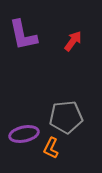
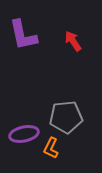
red arrow: rotated 70 degrees counterclockwise
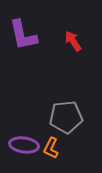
purple ellipse: moved 11 px down; rotated 20 degrees clockwise
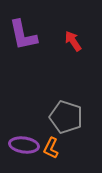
gray pentagon: rotated 24 degrees clockwise
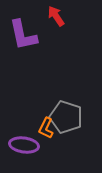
red arrow: moved 17 px left, 25 px up
orange L-shape: moved 5 px left, 20 px up
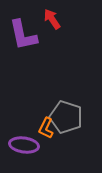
red arrow: moved 4 px left, 3 px down
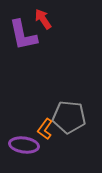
red arrow: moved 9 px left
gray pentagon: moved 3 px right; rotated 12 degrees counterclockwise
orange L-shape: moved 1 px left, 1 px down; rotated 10 degrees clockwise
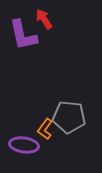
red arrow: moved 1 px right
